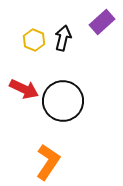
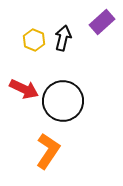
orange L-shape: moved 11 px up
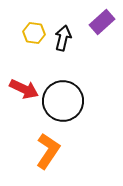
yellow hexagon: moved 7 px up; rotated 15 degrees counterclockwise
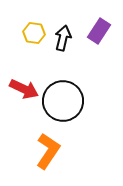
purple rectangle: moved 3 px left, 9 px down; rotated 15 degrees counterclockwise
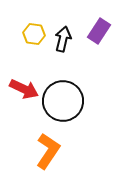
yellow hexagon: moved 1 px down
black arrow: moved 1 px down
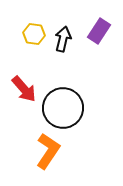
red arrow: rotated 24 degrees clockwise
black circle: moved 7 px down
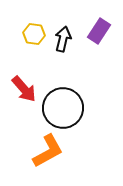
orange L-shape: rotated 27 degrees clockwise
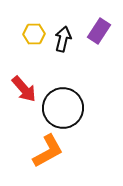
yellow hexagon: rotated 10 degrees counterclockwise
